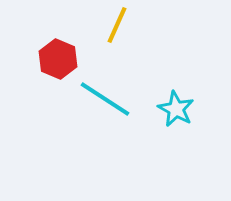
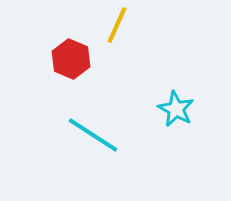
red hexagon: moved 13 px right
cyan line: moved 12 px left, 36 px down
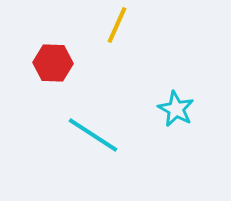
red hexagon: moved 18 px left, 4 px down; rotated 21 degrees counterclockwise
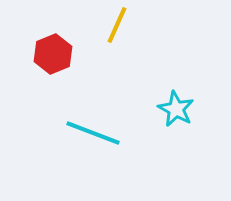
red hexagon: moved 9 px up; rotated 24 degrees counterclockwise
cyan line: moved 2 px up; rotated 12 degrees counterclockwise
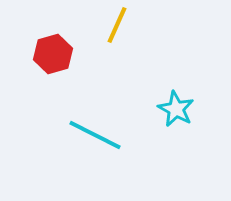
red hexagon: rotated 6 degrees clockwise
cyan line: moved 2 px right, 2 px down; rotated 6 degrees clockwise
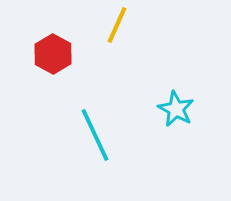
red hexagon: rotated 15 degrees counterclockwise
cyan line: rotated 38 degrees clockwise
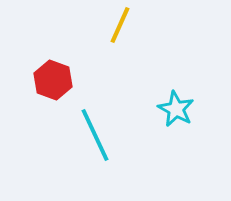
yellow line: moved 3 px right
red hexagon: moved 26 px down; rotated 9 degrees counterclockwise
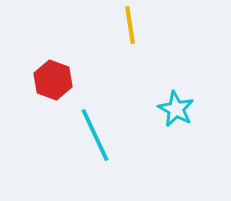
yellow line: moved 10 px right; rotated 33 degrees counterclockwise
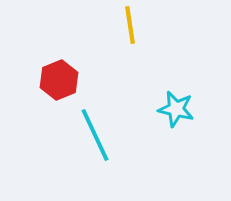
red hexagon: moved 6 px right; rotated 18 degrees clockwise
cyan star: rotated 15 degrees counterclockwise
